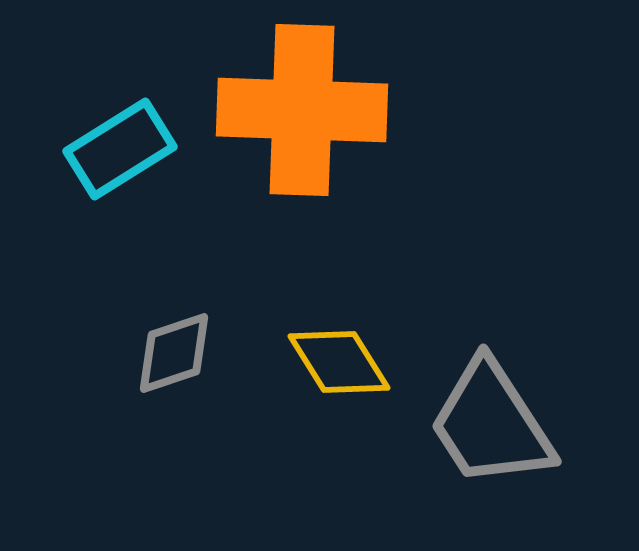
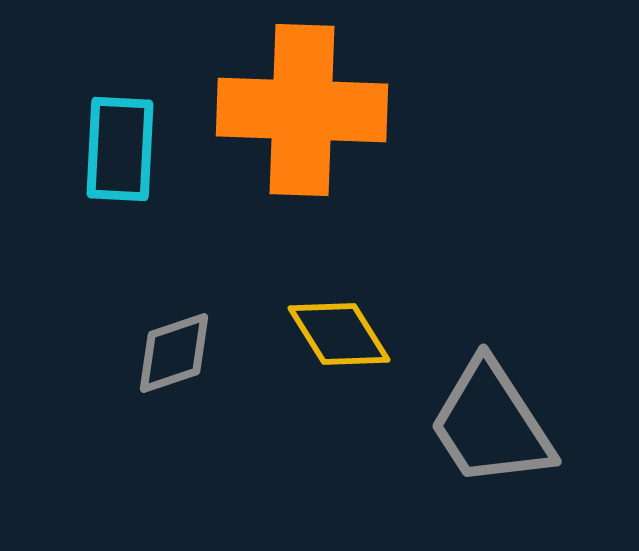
cyan rectangle: rotated 55 degrees counterclockwise
yellow diamond: moved 28 px up
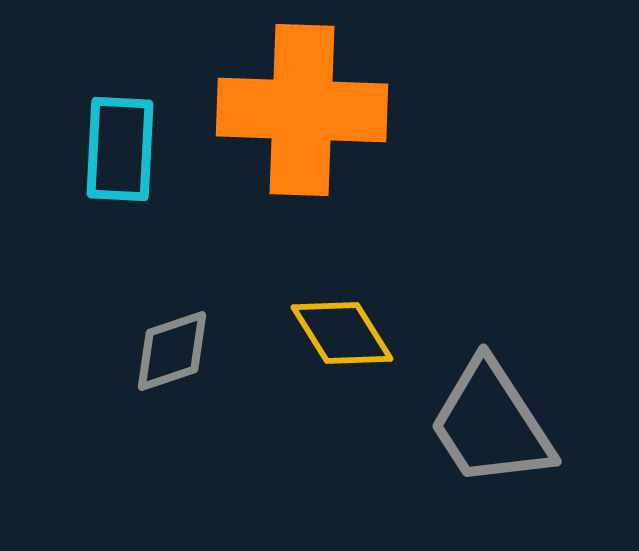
yellow diamond: moved 3 px right, 1 px up
gray diamond: moved 2 px left, 2 px up
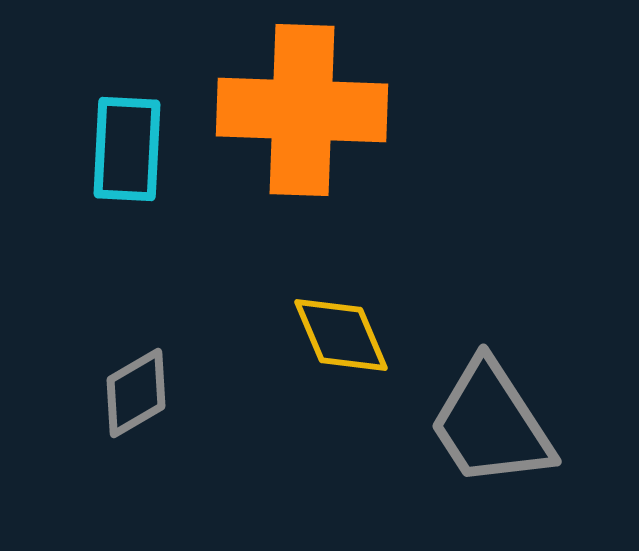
cyan rectangle: moved 7 px right
yellow diamond: moved 1 px left, 2 px down; rotated 9 degrees clockwise
gray diamond: moved 36 px left, 42 px down; rotated 12 degrees counterclockwise
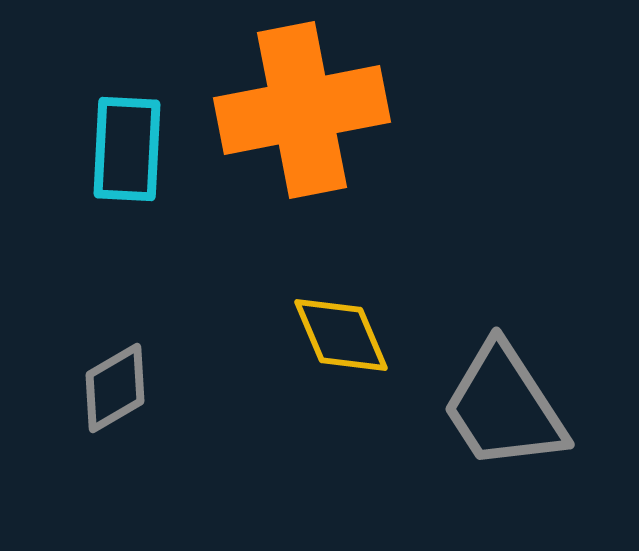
orange cross: rotated 13 degrees counterclockwise
gray diamond: moved 21 px left, 5 px up
gray trapezoid: moved 13 px right, 17 px up
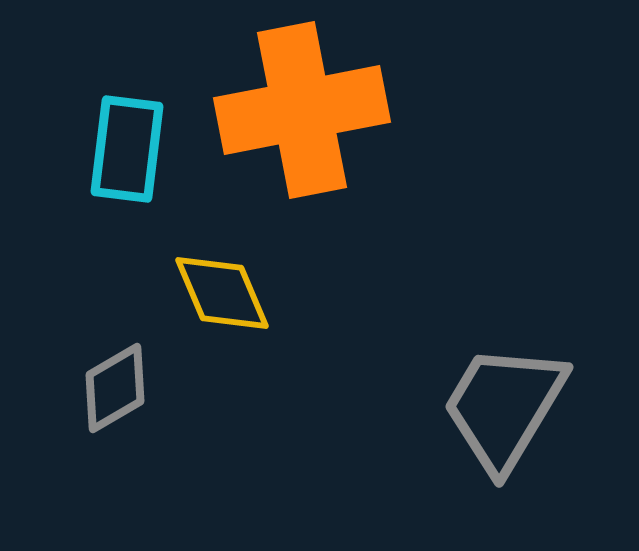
cyan rectangle: rotated 4 degrees clockwise
yellow diamond: moved 119 px left, 42 px up
gray trapezoid: rotated 64 degrees clockwise
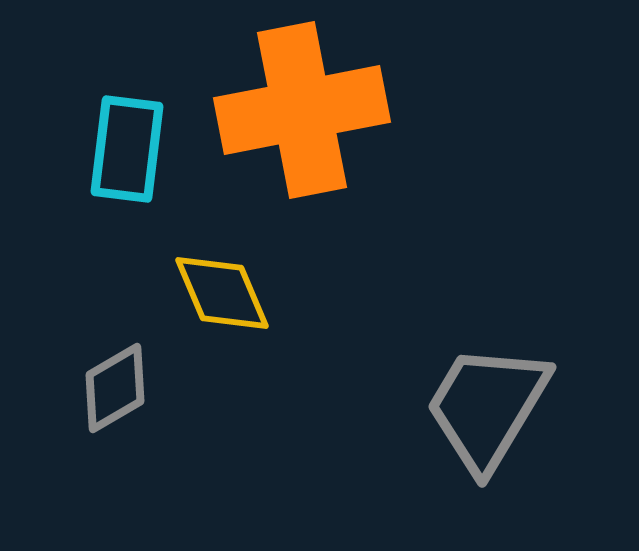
gray trapezoid: moved 17 px left
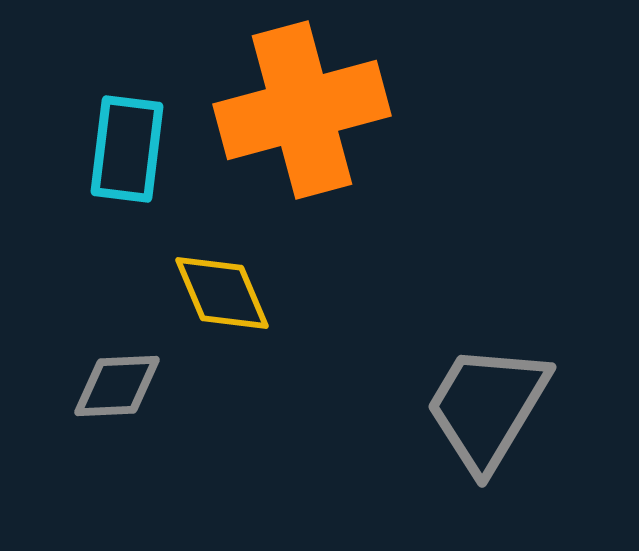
orange cross: rotated 4 degrees counterclockwise
gray diamond: moved 2 px right, 2 px up; rotated 28 degrees clockwise
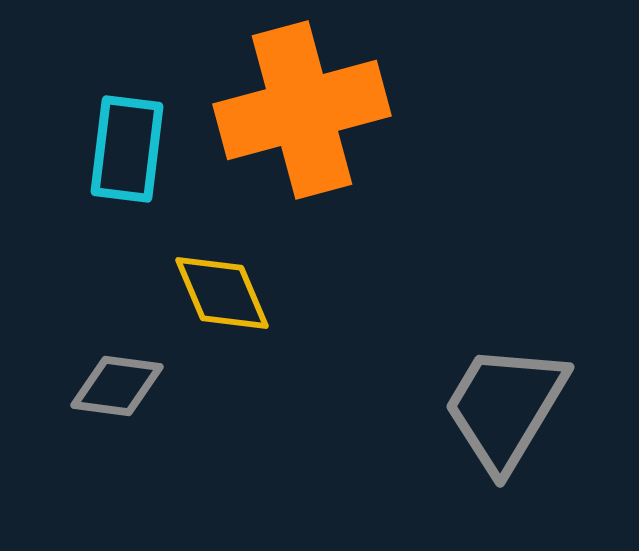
gray diamond: rotated 10 degrees clockwise
gray trapezoid: moved 18 px right
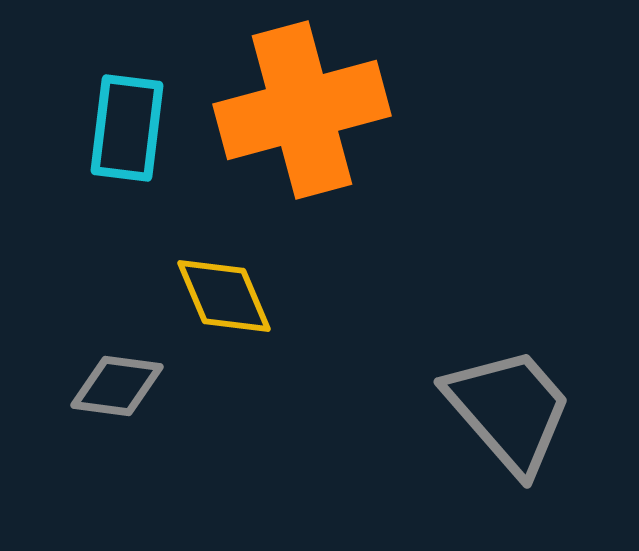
cyan rectangle: moved 21 px up
yellow diamond: moved 2 px right, 3 px down
gray trapezoid: moved 4 px right, 3 px down; rotated 108 degrees clockwise
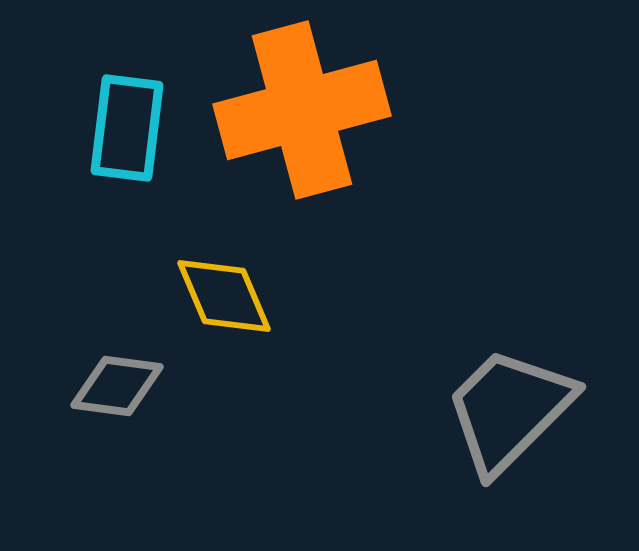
gray trapezoid: rotated 94 degrees counterclockwise
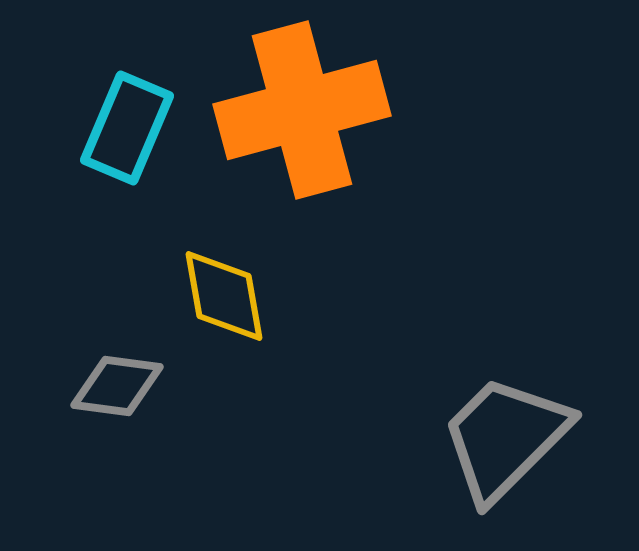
cyan rectangle: rotated 16 degrees clockwise
yellow diamond: rotated 13 degrees clockwise
gray trapezoid: moved 4 px left, 28 px down
